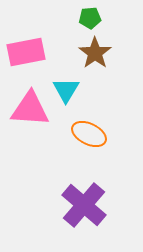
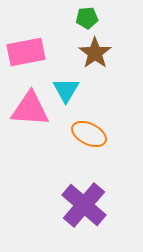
green pentagon: moved 3 px left
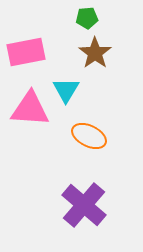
orange ellipse: moved 2 px down
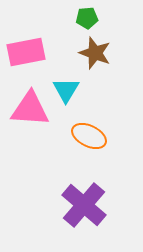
brown star: rotated 16 degrees counterclockwise
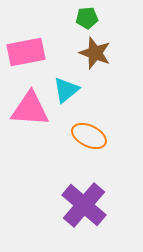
cyan triangle: rotated 20 degrees clockwise
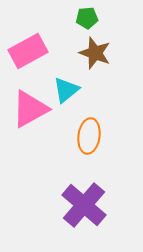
pink rectangle: moved 2 px right, 1 px up; rotated 18 degrees counterclockwise
pink triangle: rotated 33 degrees counterclockwise
orange ellipse: rotated 72 degrees clockwise
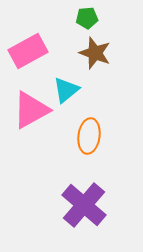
pink triangle: moved 1 px right, 1 px down
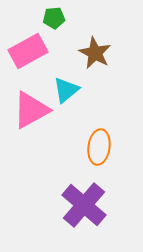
green pentagon: moved 33 px left
brown star: rotated 8 degrees clockwise
orange ellipse: moved 10 px right, 11 px down
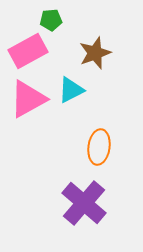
green pentagon: moved 3 px left, 2 px down
brown star: rotated 24 degrees clockwise
cyan triangle: moved 5 px right; rotated 12 degrees clockwise
pink triangle: moved 3 px left, 11 px up
purple cross: moved 2 px up
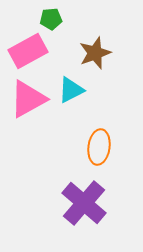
green pentagon: moved 1 px up
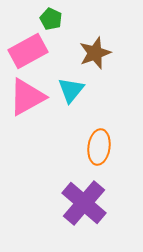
green pentagon: rotated 30 degrees clockwise
cyan triangle: rotated 24 degrees counterclockwise
pink triangle: moved 1 px left, 2 px up
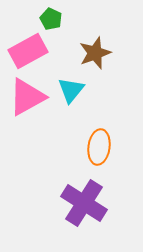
purple cross: rotated 9 degrees counterclockwise
